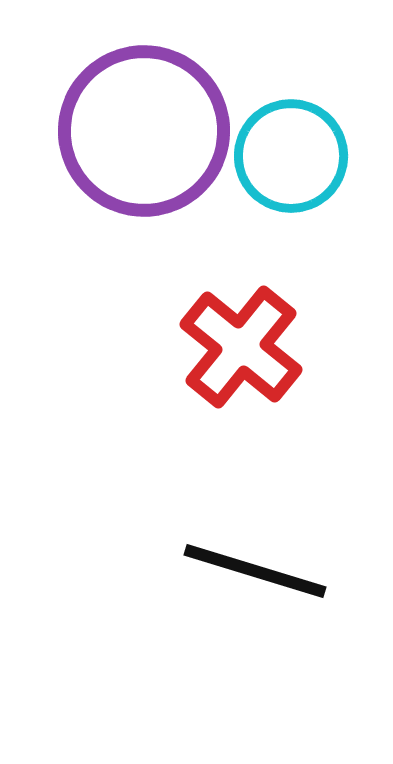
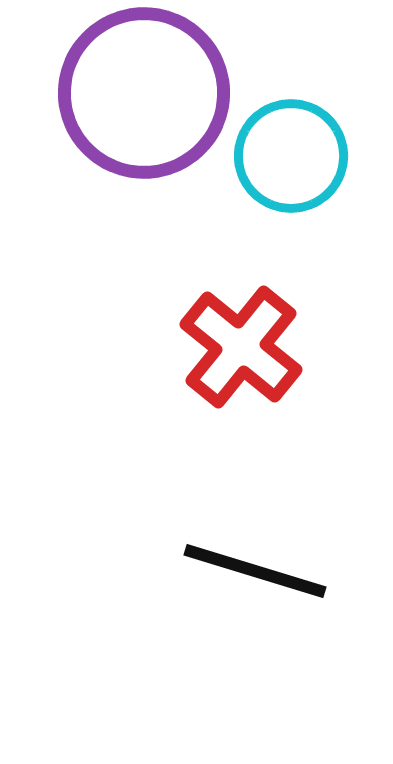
purple circle: moved 38 px up
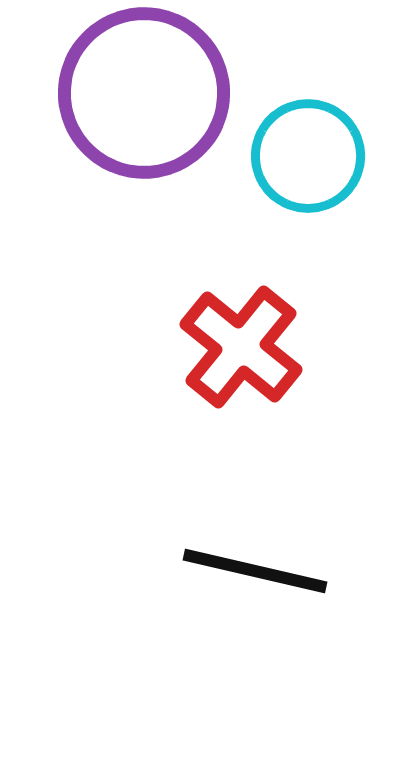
cyan circle: moved 17 px right
black line: rotated 4 degrees counterclockwise
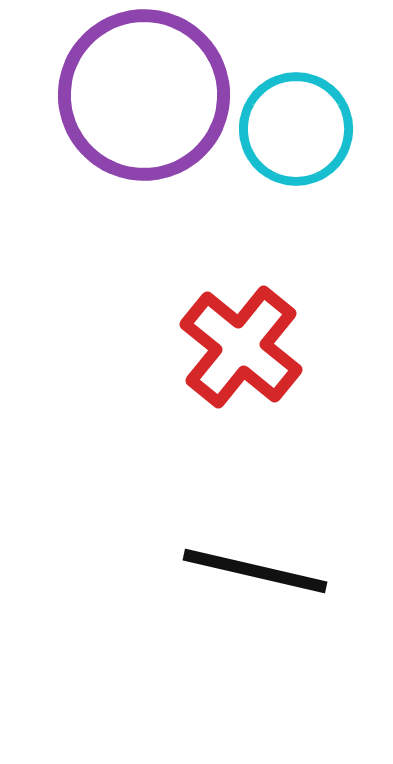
purple circle: moved 2 px down
cyan circle: moved 12 px left, 27 px up
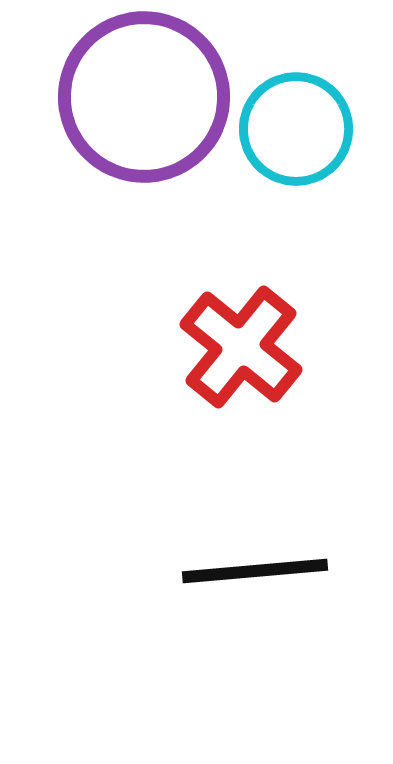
purple circle: moved 2 px down
black line: rotated 18 degrees counterclockwise
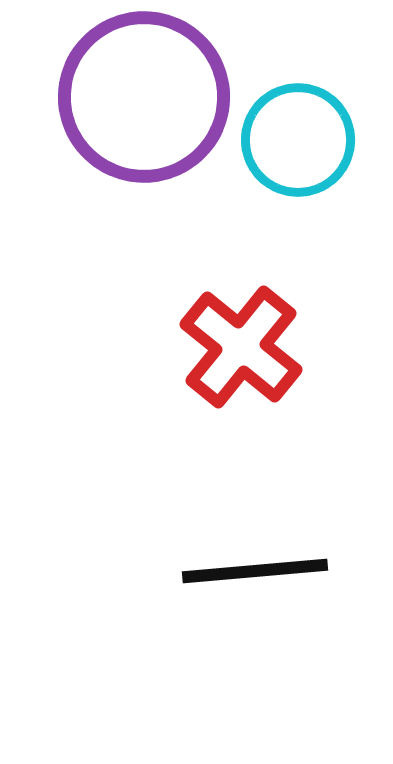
cyan circle: moved 2 px right, 11 px down
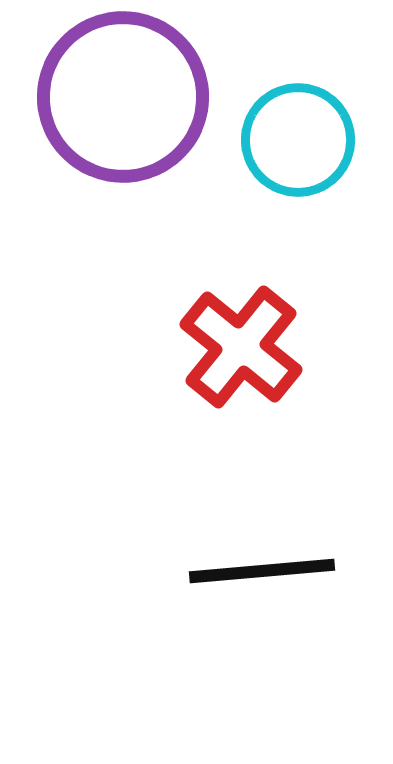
purple circle: moved 21 px left
black line: moved 7 px right
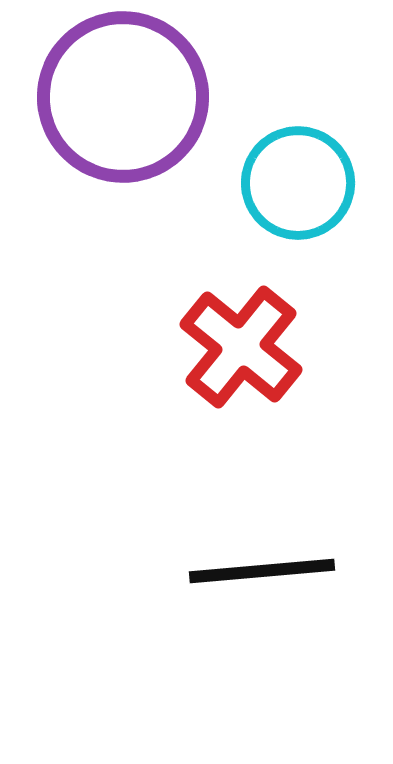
cyan circle: moved 43 px down
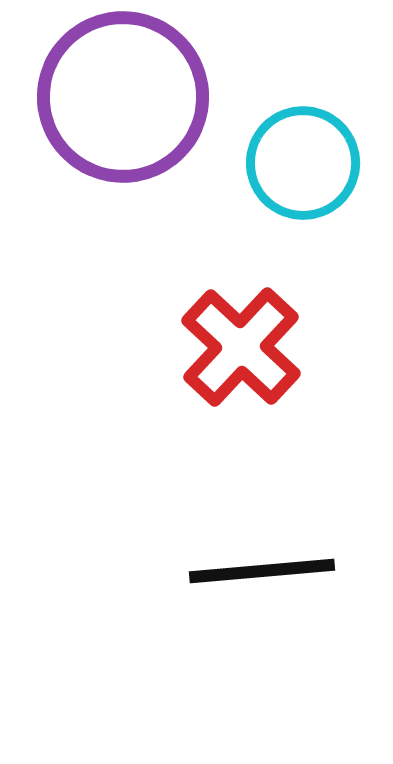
cyan circle: moved 5 px right, 20 px up
red cross: rotated 4 degrees clockwise
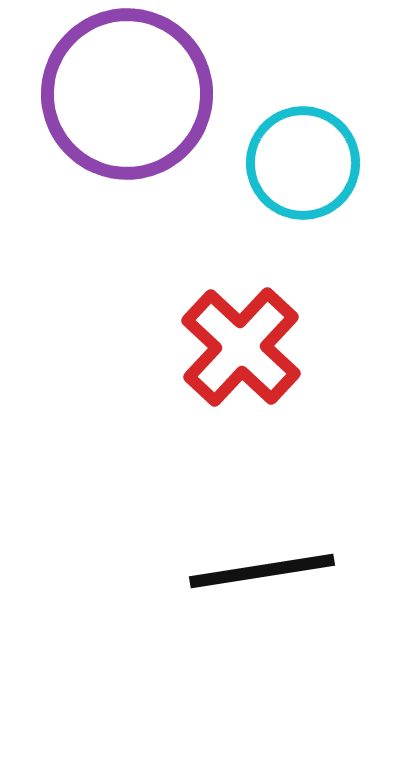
purple circle: moved 4 px right, 3 px up
black line: rotated 4 degrees counterclockwise
